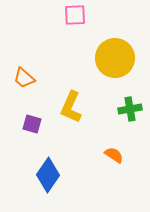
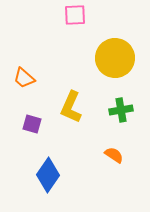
green cross: moved 9 px left, 1 px down
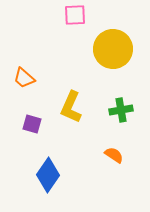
yellow circle: moved 2 px left, 9 px up
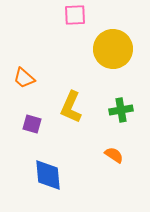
blue diamond: rotated 40 degrees counterclockwise
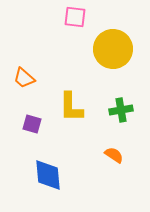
pink square: moved 2 px down; rotated 10 degrees clockwise
yellow L-shape: rotated 24 degrees counterclockwise
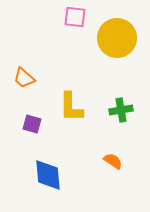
yellow circle: moved 4 px right, 11 px up
orange semicircle: moved 1 px left, 6 px down
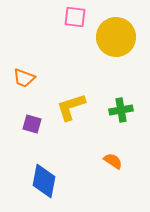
yellow circle: moved 1 px left, 1 px up
orange trapezoid: rotated 20 degrees counterclockwise
yellow L-shape: rotated 72 degrees clockwise
blue diamond: moved 4 px left, 6 px down; rotated 16 degrees clockwise
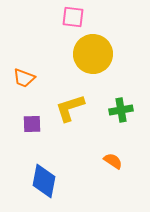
pink square: moved 2 px left
yellow circle: moved 23 px left, 17 px down
yellow L-shape: moved 1 px left, 1 px down
purple square: rotated 18 degrees counterclockwise
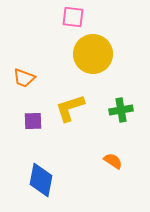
purple square: moved 1 px right, 3 px up
blue diamond: moved 3 px left, 1 px up
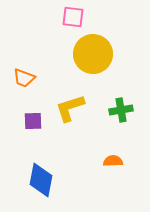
orange semicircle: rotated 36 degrees counterclockwise
